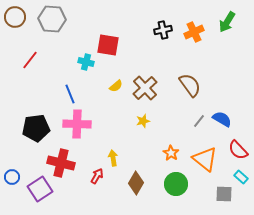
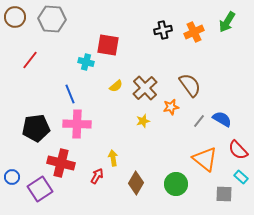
orange star: moved 46 px up; rotated 28 degrees clockwise
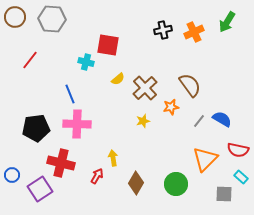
yellow semicircle: moved 2 px right, 7 px up
red semicircle: rotated 35 degrees counterclockwise
orange triangle: rotated 36 degrees clockwise
blue circle: moved 2 px up
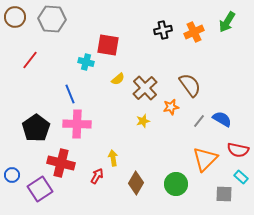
black pentagon: rotated 28 degrees counterclockwise
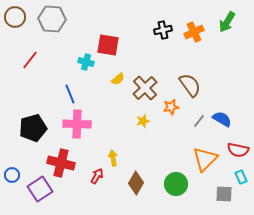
black pentagon: moved 3 px left; rotated 20 degrees clockwise
cyan rectangle: rotated 24 degrees clockwise
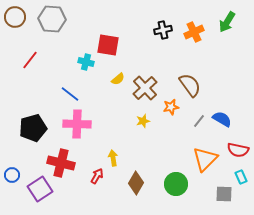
blue line: rotated 30 degrees counterclockwise
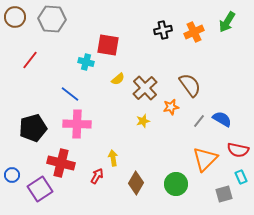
gray square: rotated 18 degrees counterclockwise
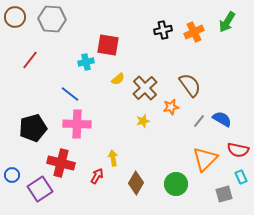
cyan cross: rotated 28 degrees counterclockwise
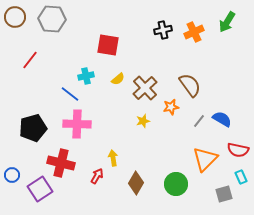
cyan cross: moved 14 px down
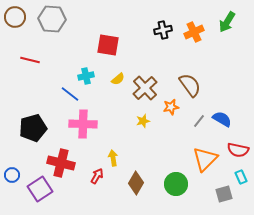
red line: rotated 66 degrees clockwise
pink cross: moved 6 px right
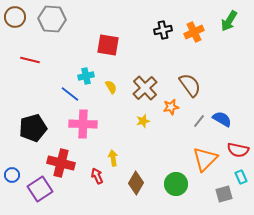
green arrow: moved 2 px right, 1 px up
yellow semicircle: moved 7 px left, 8 px down; rotated 80 degrees counterclockwise
red arrow: rotated 56 degrees counterclockwise
